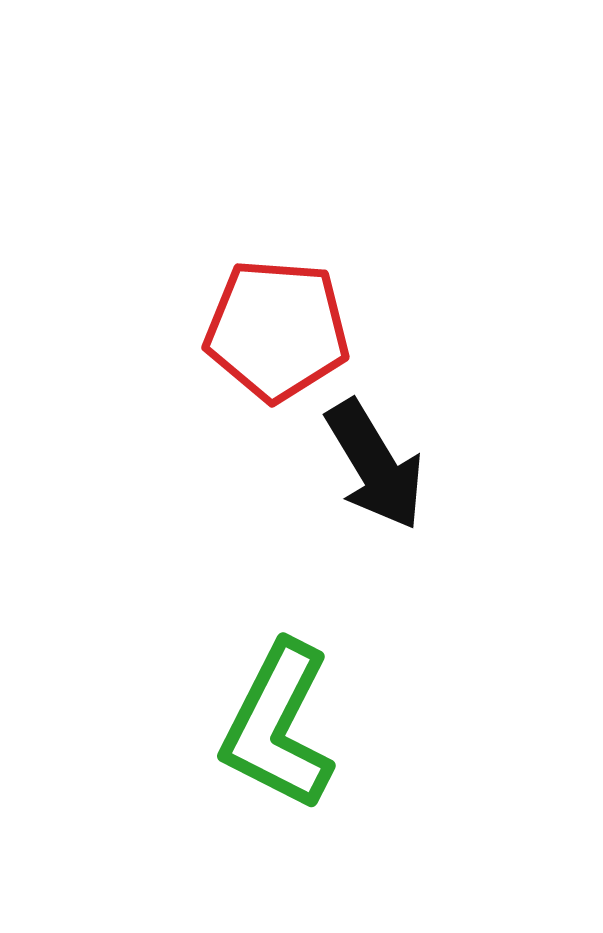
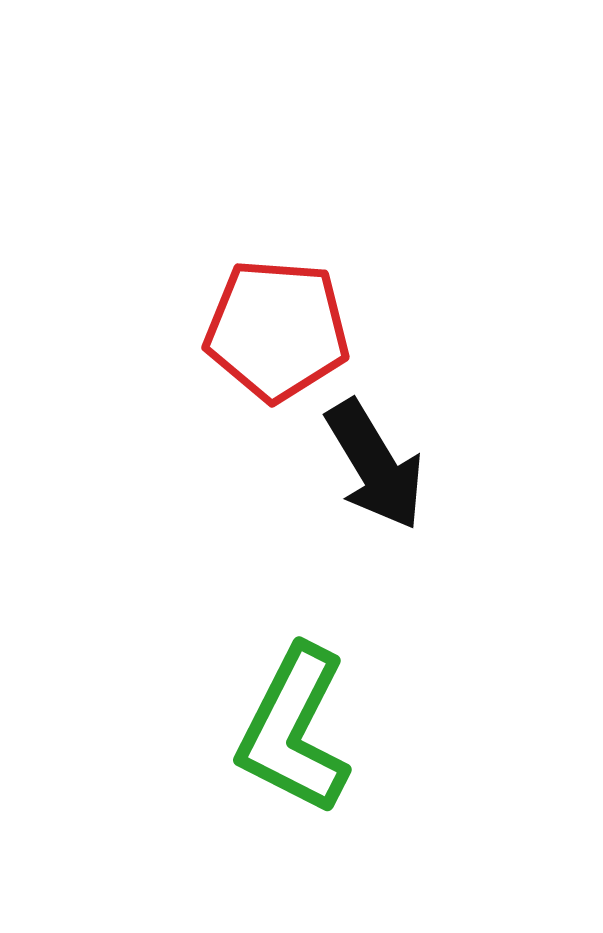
green L-shape: moved 16 px right, 4 px down
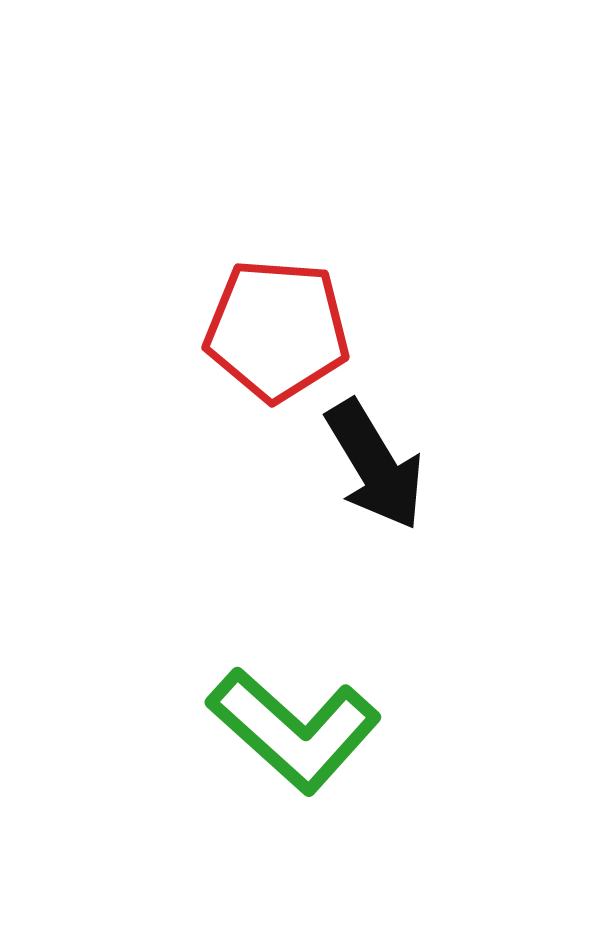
green L-shape: rotated 75 degrees counterclockwise
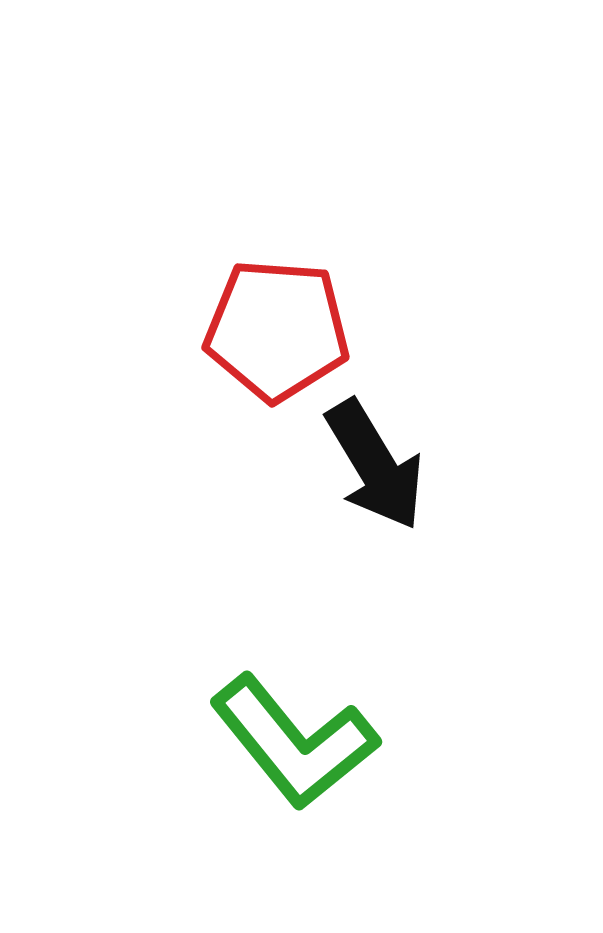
green L-shape: moved 12 px down; rotated 9 degrees clockwise
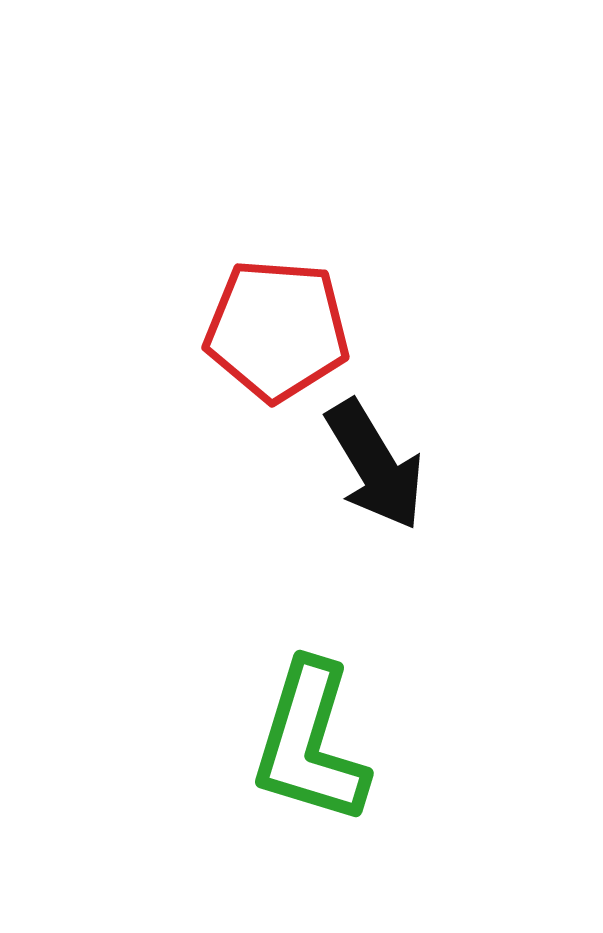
green L-shape: moved 16 px right, 1 px down; rotated 56 degrees clockwise
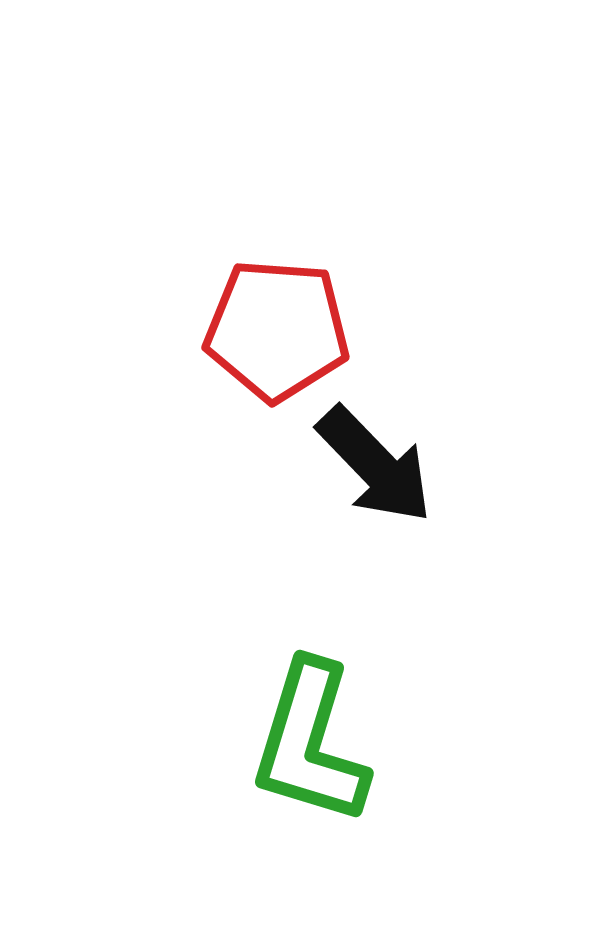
black arrow: rotated 13 degrees counterclockwise
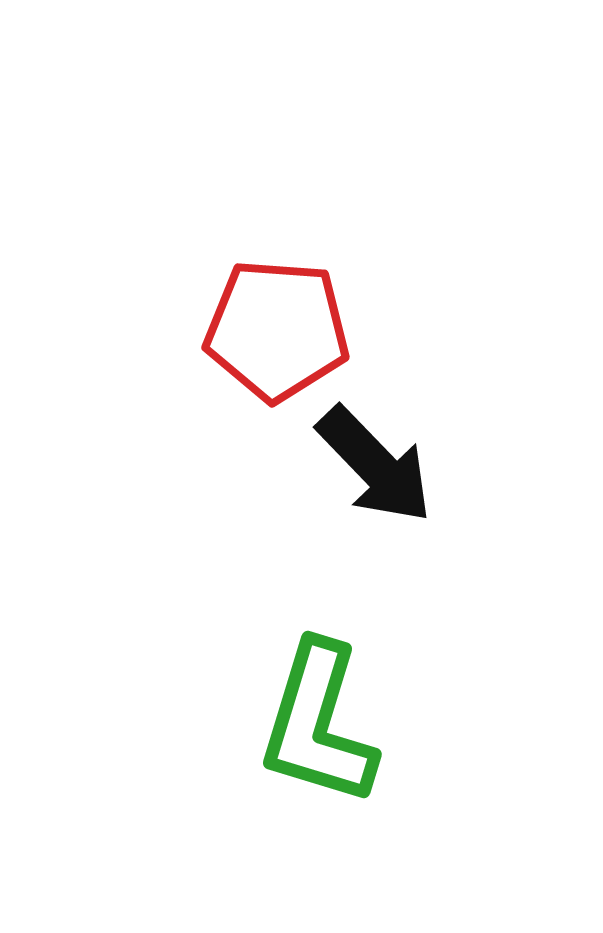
green L-shape: moved 8 px right, 19 px up
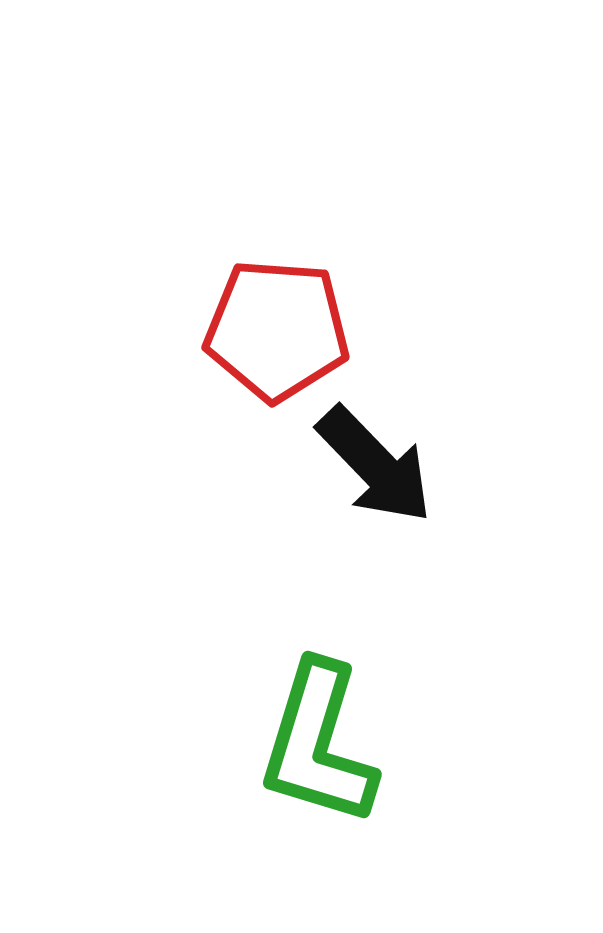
green L-shape: moved 20 px down
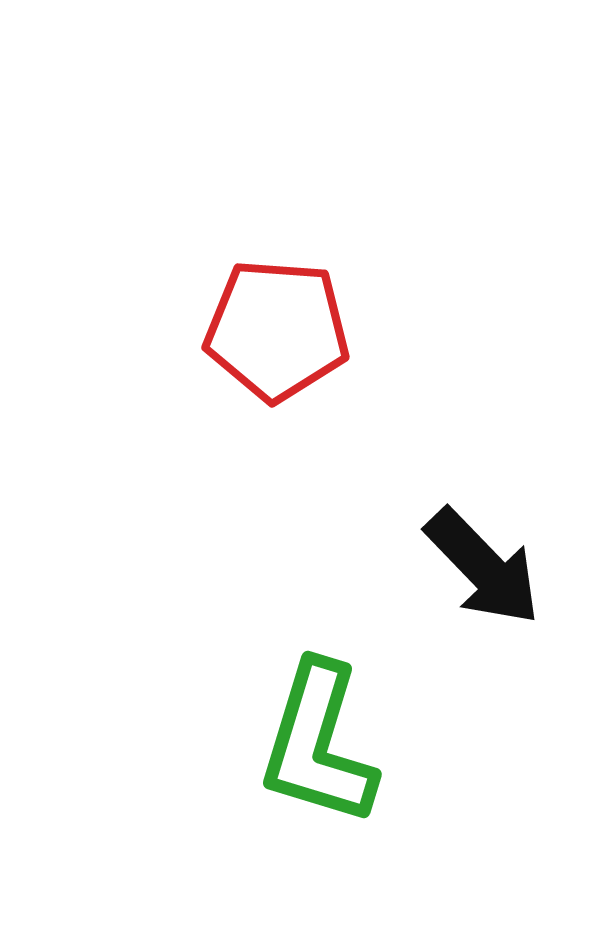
black arrow: moved 108 px right, 102 px down
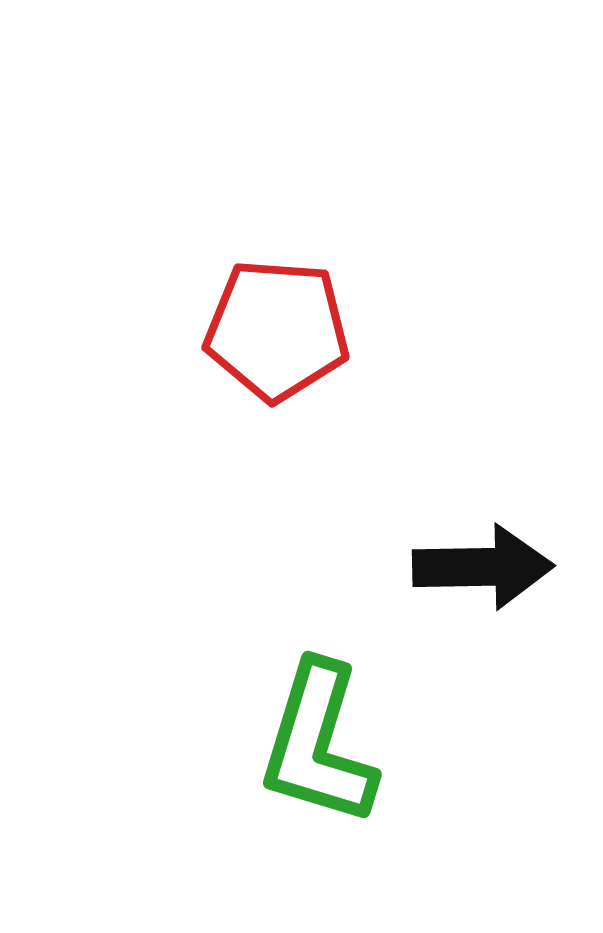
black arrow: rotated 47 degrees counterclockwise
